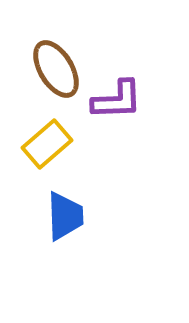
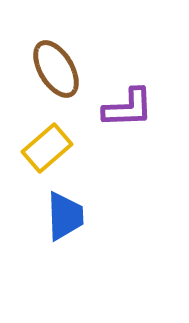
purple L-shape: moved 11 px right, 8 px down
yellow rectangle: moved 4 px down
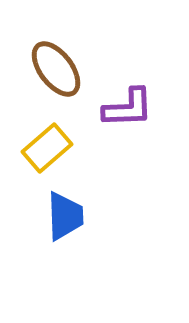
brown ellipse: rotated 6 degrees counterclockwise
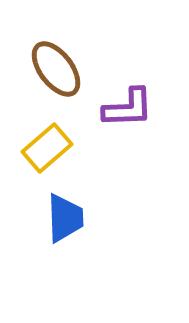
blue trapezoid: moved 2 px down
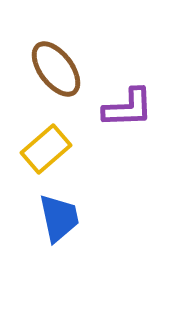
yellow rectangle: moved 1 px left, 1 px down
blue trapezoid: moved 6 px left; rotated 10 degrees counterclockwise
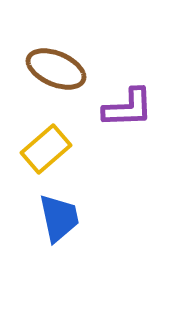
brown ellipse: rotated 30 degrees counterclockwise
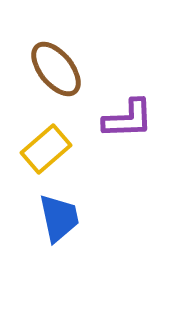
brown ellipse: rotated 28 degrees clockwise
purple L-shape: moved 11 px down
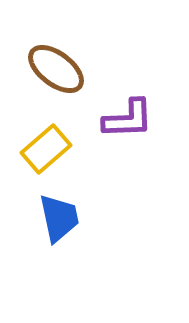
brown ellipse: rotated 14 degrees counterclockwise
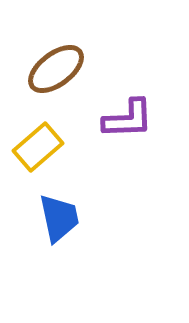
brown ellipse: rotated 74 degrees counterclockwise
yellow rectangle: moved 8 px left, 2 px up
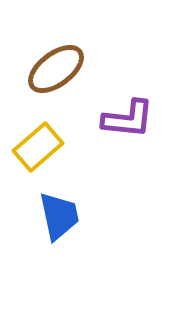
purple L-shape: rotated 8 degrees clockwise
blue trapezoid: moved 2 px up
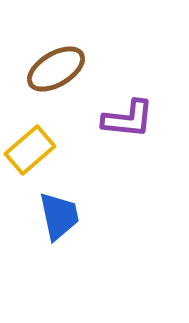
brown ellipse: rotated 6 degrees clockwise
yellow rectangle: moved 8 px left, 3 px down
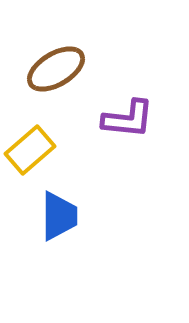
blue trapezoid: rotated 12 degrees clockwise
